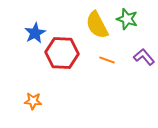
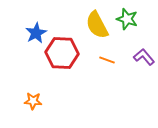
blue star: moved 1 px right
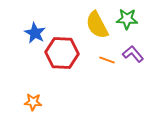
green star: rotated 15 degrees counterclockwise
blue star: moved 1 px left; rotated 15 degrees counterclockwise
purple L-shape: moved 11 px left, 3 px up
orange star: moved 1 px down
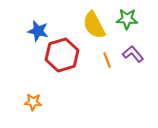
yellow semicircle: moved 3 px left
blue star: moved 3 px right, 2 px up; rotated 15 degrees counterclockwise
red hexagon: moved 2 px down; rotated 20 degrees counterclockwise
orange line: rotated 49 degrees clockwise
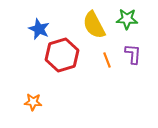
blue star: moved 1 px right, 2 px up; rotated 10 degrees clockwise
purple L-shape: rotated 45 degrees clockwise
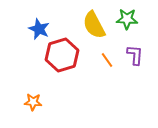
purple L-shape: moved 2 px right, 1 px down
orange line: rotated 14 degrees counterclockwise
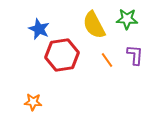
red hexagon: rotated 8 degrees clockwise
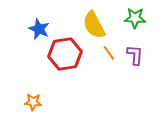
green star: moved 8 px right, 1 px up
red hexagon: moved 3 px right, 1 px up
orange line: moved 2 px right, 7 px up
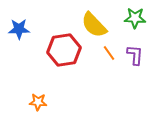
yellow semicircle: rotated 16 degrees counterclockwise
blue star: moved 20 px left; rotated 25 degrees counterclockwise
red hexagon: moved 1 px left, 4 px up
orange star: moved 5 px right
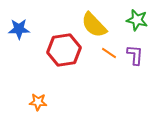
green star: moved 2 px right, 2 px down; rotated 10 degrees clockwise
orange line: rotated 21 degrees counterclockwise
